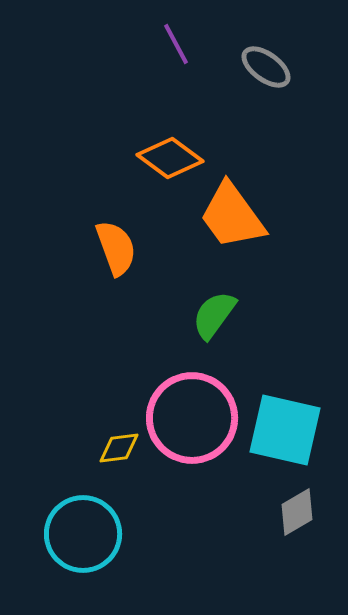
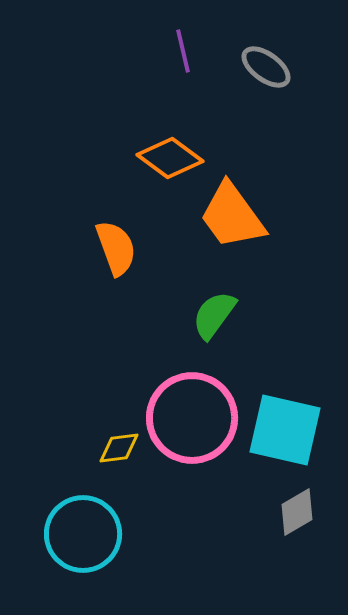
purple line: moved 7 px right, 7 px down; rotated 15 degrees clockwise
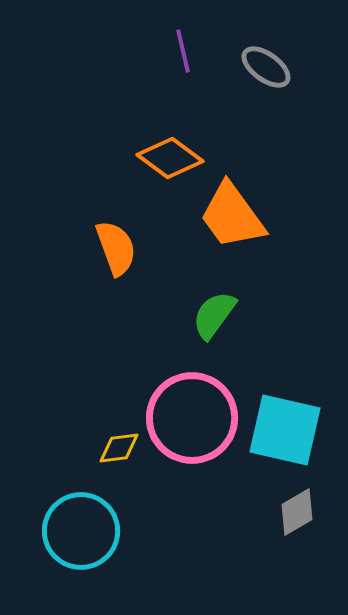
cyan circle: moved 2 px left, 3 px up
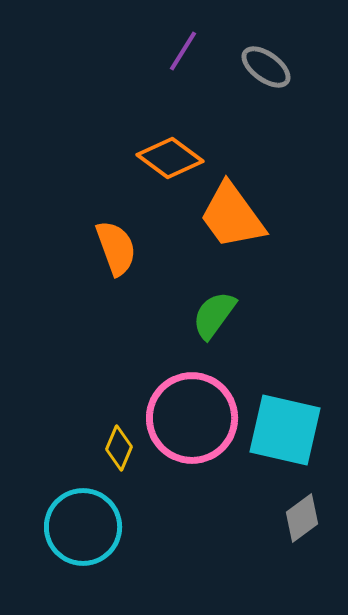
purple line: rotated 45 degrees clockwise
yellow diamond: rotated 60 degrees counterclockwise
gray diamond: moved 5 px right, 6 px down; rotated 6 degrees counterclockwise
cyan circle: moved 2 px right, 4 px up
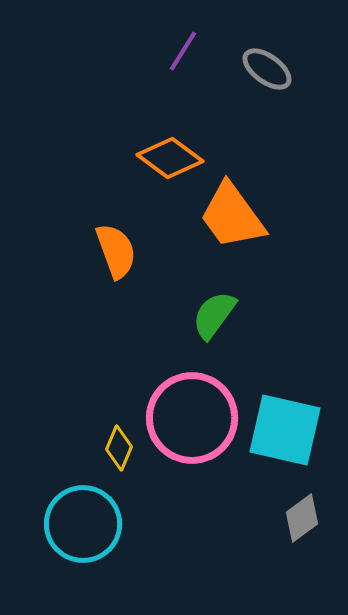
gray ellipse: moved 1 px right, 2 px down
orange semicircle: moved 3 px down
cyan circle: moved 3 px up
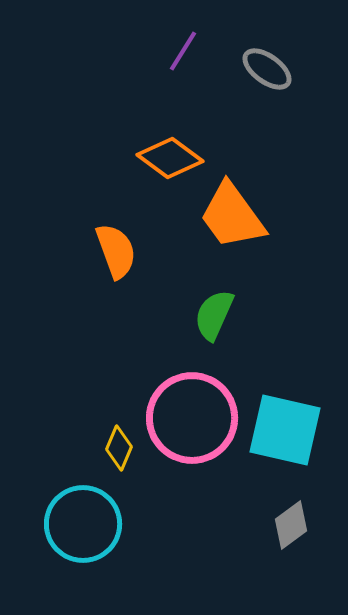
green semicircle: rotated 12 degrees counterclockwise
gray diamond: moved 11 px left, 7 px down
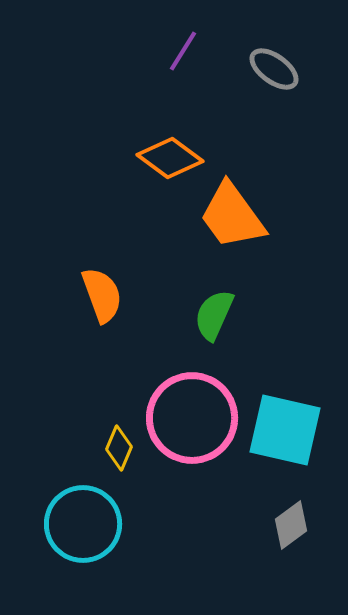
gray ellipse: moved 7 px right
orange semicircle: moved 14 px left, 44 px down
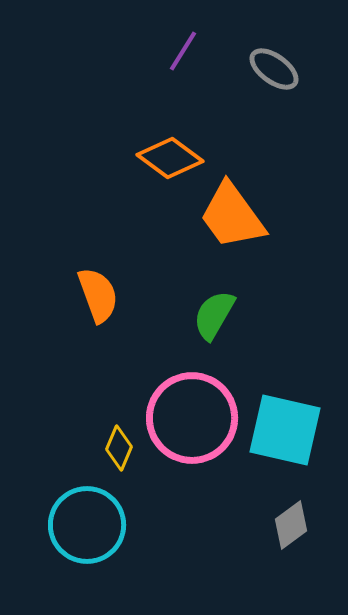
orange semicircle: moved 4 px left
green semicircle: rotated 6 degrees clockwise
cyan circle: moved 4 px right, 1 px down
